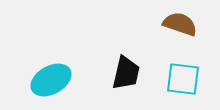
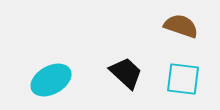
brown semicircle: moved 1 px right, 2 px down
black trapezoid: rotated 60 degrees counterclockwise
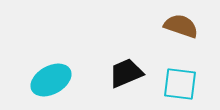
black trapezoid: rotated 66 degrees counterclockwise
cyan square: moved 3 px left, 5 px down
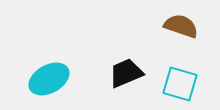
cyan ellipse: moved 2 px left, 1 px up
cyan square: rotated 9 degrees clockwise
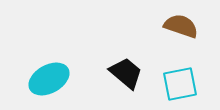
black trapezoid: rotated 63 degrees clockwise
cyan square: rotated 27 degrees counterclockwise
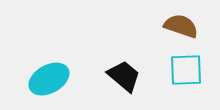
black trapezoid: moved 2 px left, 3 px down
cyan square: moved 6 px right, 14 px up; rotated 9 degrees clockwise
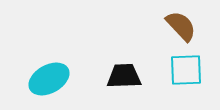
brown semicircle: rotated 28 degrees clockwise
black trapezoid: rotated 42 degrees counterclockwise
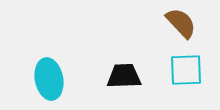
brown semicircle: moved 3 px up
cyan ellipse: rotated 72 degrees counterclockwise
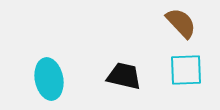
black trapezoid: rotated 15 degrees clockwise
